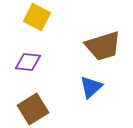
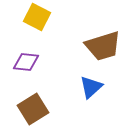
purple diamond: moved 2 px left
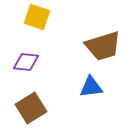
yellow square: rotated 8 degrees counterclockwise
blue triangle: rotated 35 degrees clockwise
brown square: moved 2 px left, 1 px up
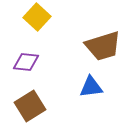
yellow square: rotated 24 degrees clockwise
brown square: moved 1 px left, 2 px up
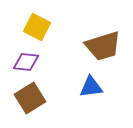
yellow square: moved 10 px down; rotated 16 degrees counterclockwise
brown square: moved 8 px up
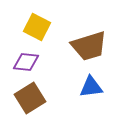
brown trapezoid: moved 14 px left
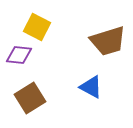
brown trapezoid: moved 19 px right, 5 px up
purple diamond: moved 7 px left, 7 px up
blue triangle: rotated 35 degrees clockwise
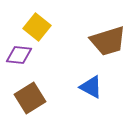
yellow square: rotated 12 degrees clockwise
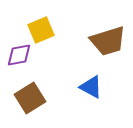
yellow square: moved 4 px right, 3 px down; rotated 28 degrees clockwise
purple diamond: rotated 16 degrees counterclockwise
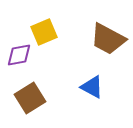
yellow square: moved 3 px right, 2 px down
brown trapezoid: moved 2 px up; rotated 45 degrees clockwise
blue triangle: moved 1 px right
